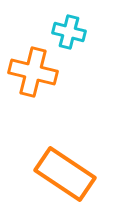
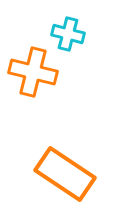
cyan cross: moved 1 px left, 2 px down
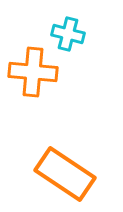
orange cross: rotated 9 degrees counterclockwise
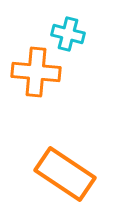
orange cross: moved 3 px right
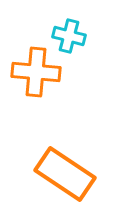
cyan cross: moved 1 px right, 2 px down
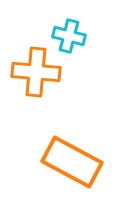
orange rectangle: moved 7 px right, 12 px up; rotated 6 degrees counterclockwise
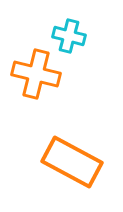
orange cross: moved 2 px down; rotated 9 degrees clockwise
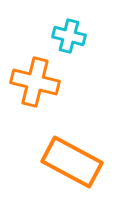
orange cross: moved 1 px left, 8 px down
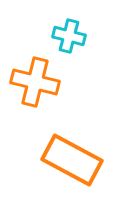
orange rectangle: moved 2 px up
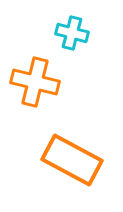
cyan cross: moved 3 px right, 3 px up
